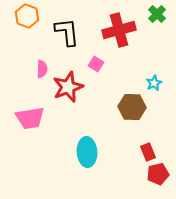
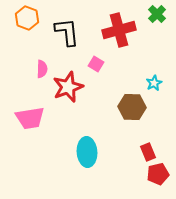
orange hexagon: moved 2 px down
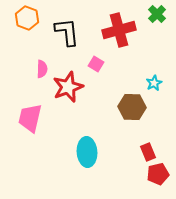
pink trapezoid: rotated 112 degrees clockwise
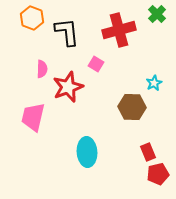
orange hexagon: moved 5 px right
pink trapezoid: moved 3 px right, 1 px up
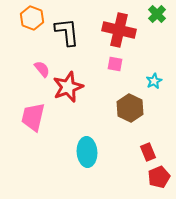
red cross: rotated 28 degrees clockwise
pink square: moved 19 px right; rotated 21 degrees counterclockwise
pink semicircle: rotated 42 degrees counterclockwise
cyan star: moved 2 px up
brown hexagon: moved 2 px left, 1 px down; rotated 24 degrees clockwise
red pentagon: moved 1 px right, 3 px down; rotated 10 degrees counterclockwise
